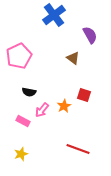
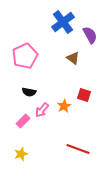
blue cross: moved 9 px right, 7 px down
pink pentagon: moved 6 px right
pink rectangle: rotated 72 degrees counterclockwise
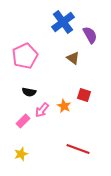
orange star: rotated 16 degrees counterclockwise
